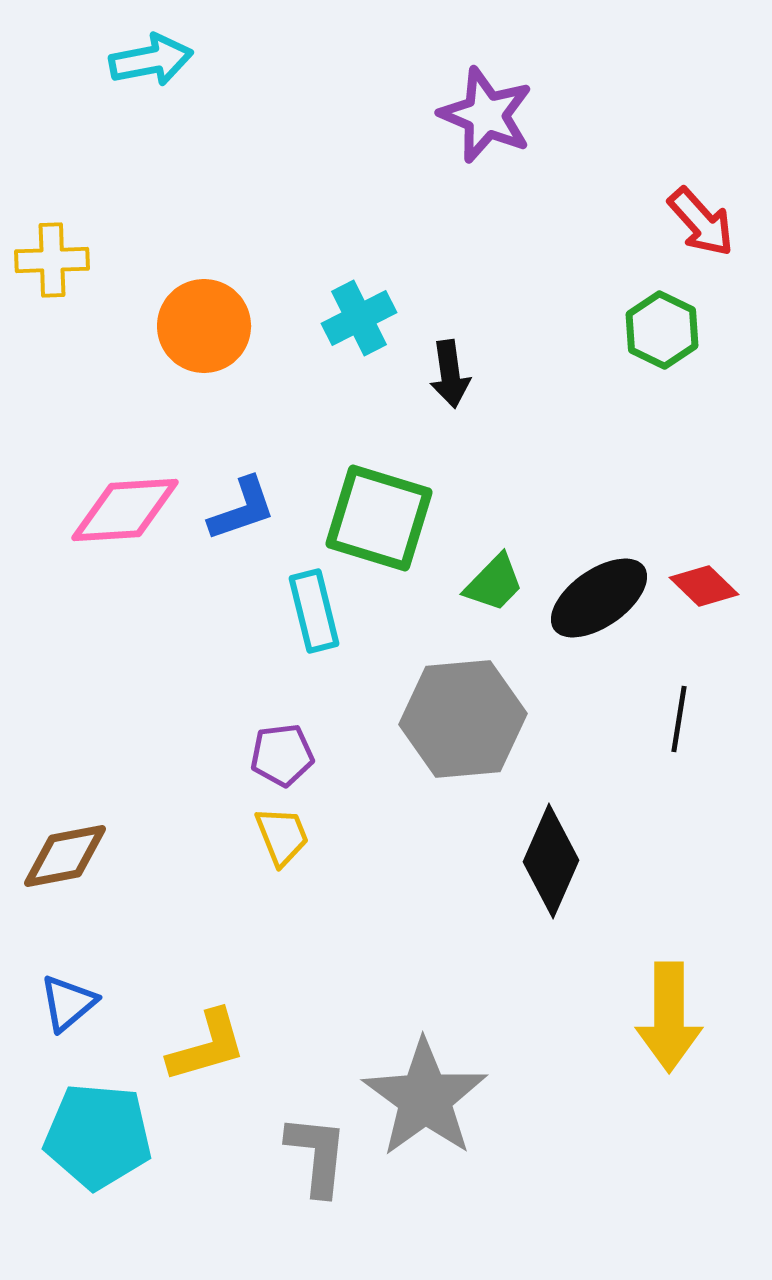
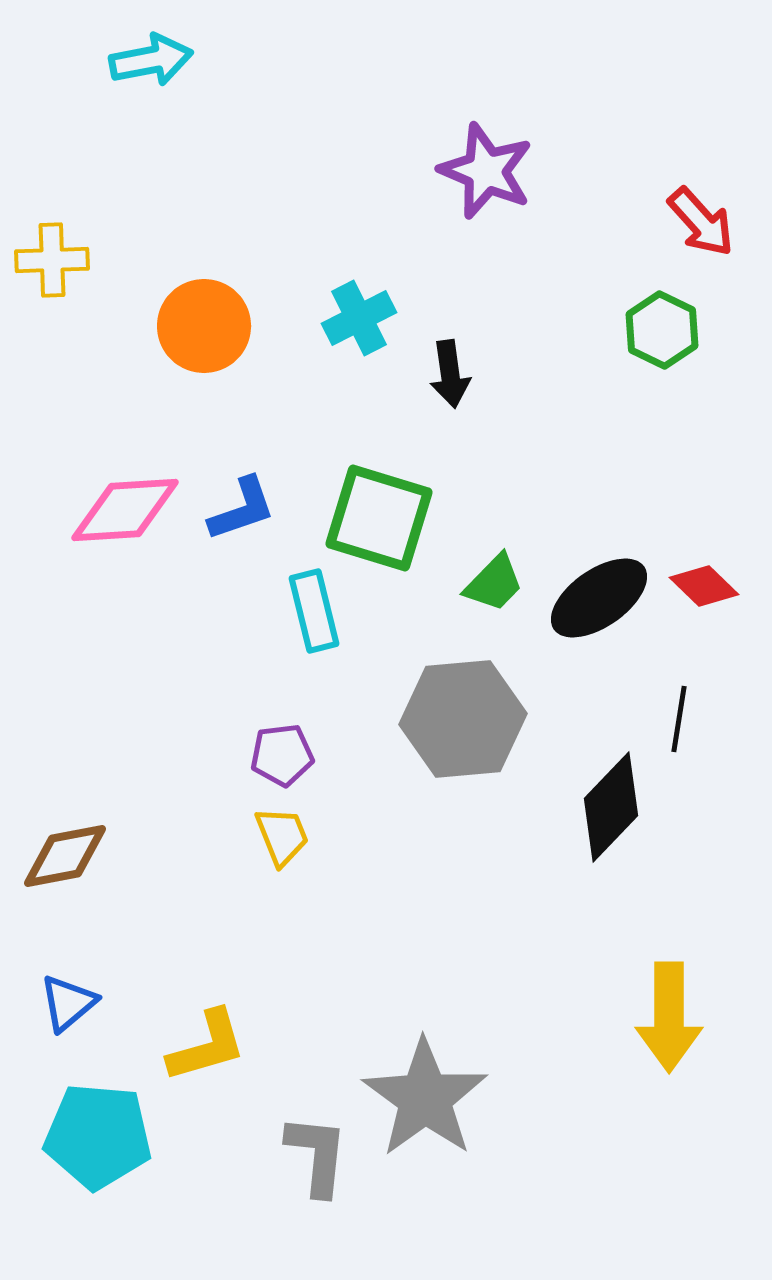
purple star: moved 56 px down
black diamond: moved 60 px right, 54 px up; rotated 20 degrees clockwise
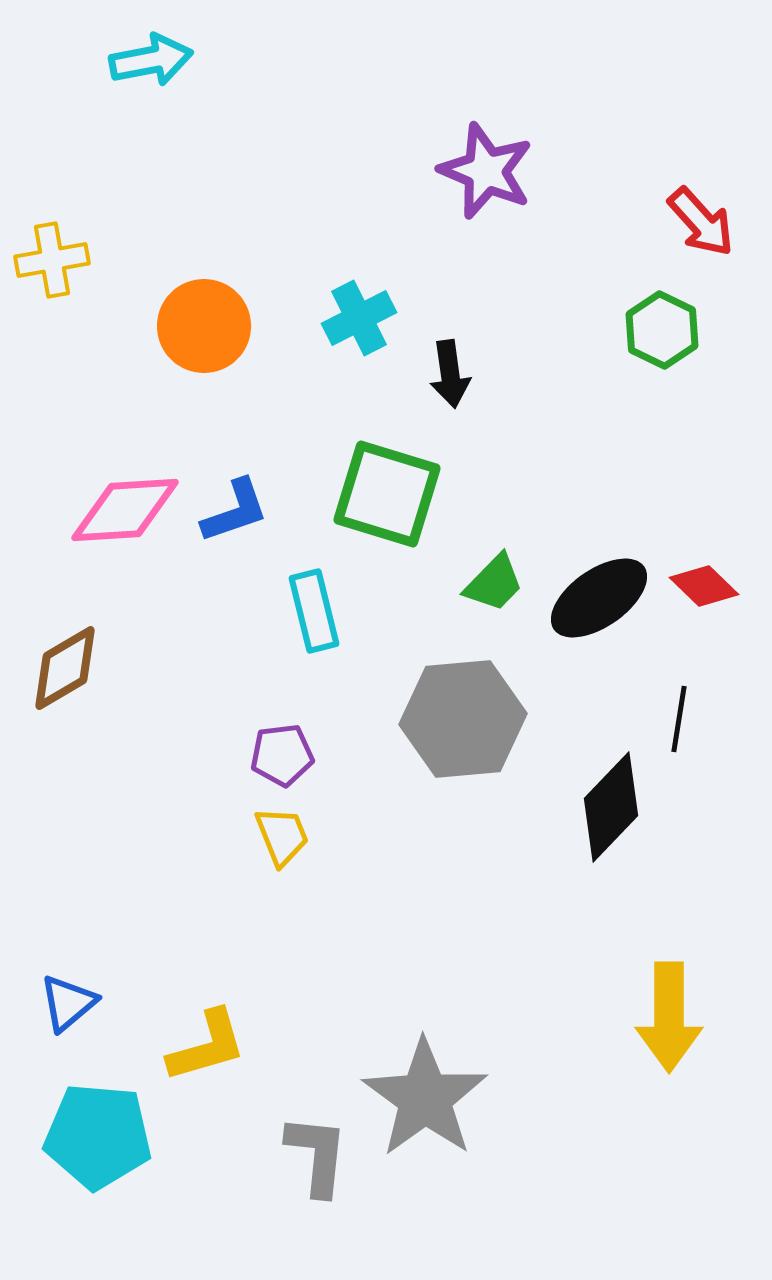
yellow cross: rotated 8 degrees counterclockwise
blue L-shape: moved 7 px left, 2 px down
green square: moved 8 px right, 24 px up
brown diamond: moved 188 px up; rotated 20 degrees counterclockwise
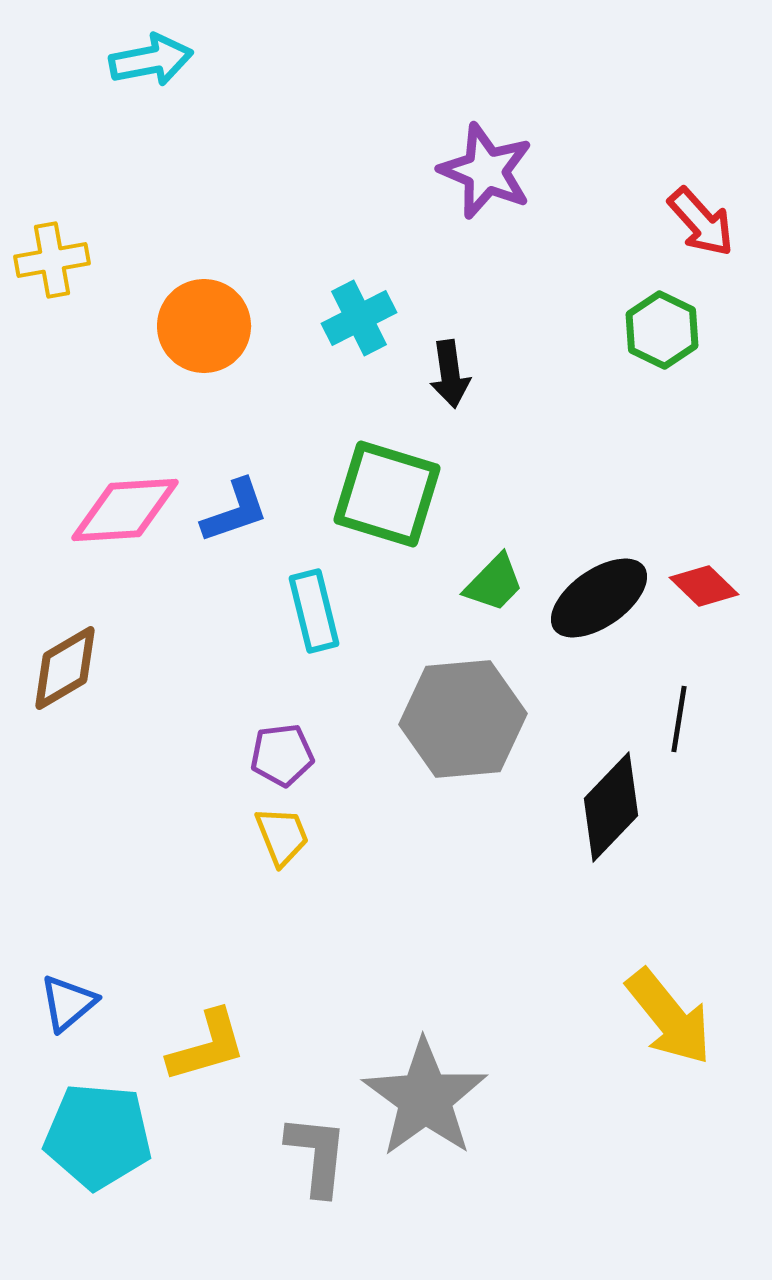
yellow arrow: rotated 39 degrees counterclockwise
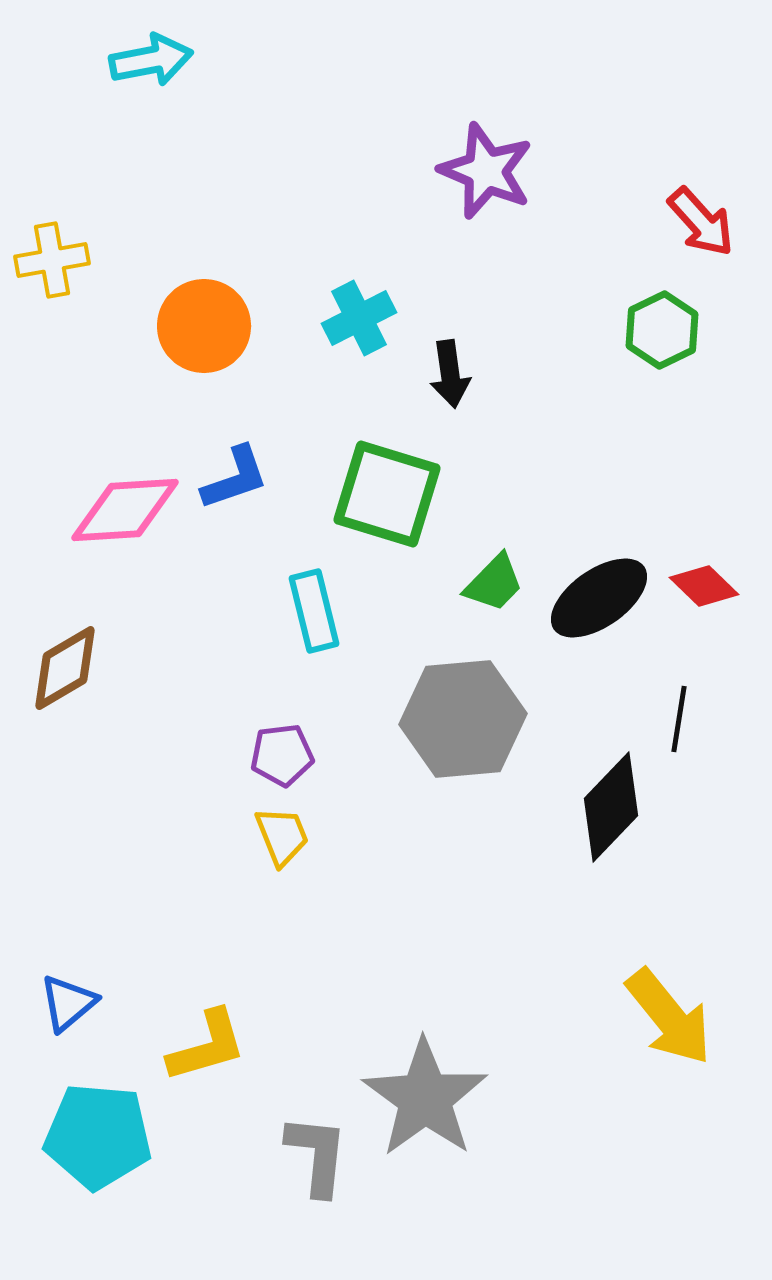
green hexagon: rotated 8 degrees clockwise
blue L-shape: moved 33 px up
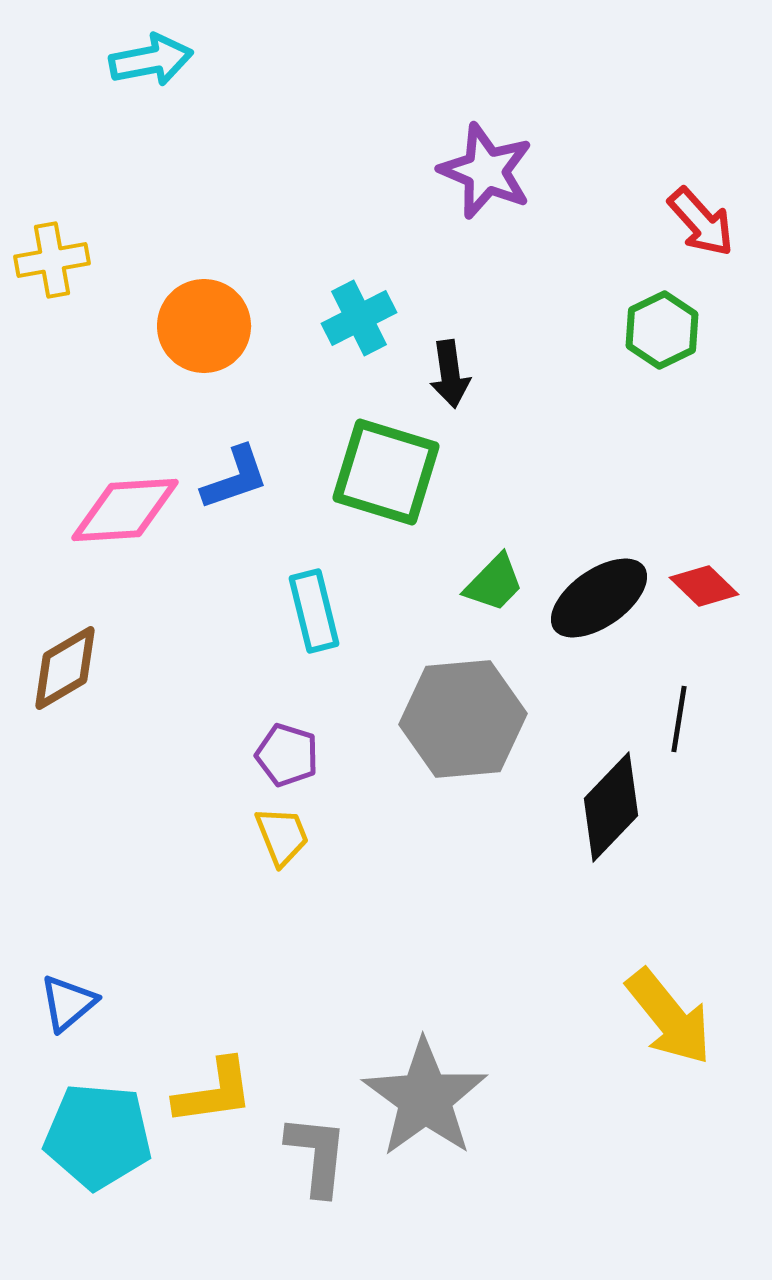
green square: moved 1 px left, 22 px up
purple pentagon: moved 5 px right; rotated 24 degrees clockwise
yellow L-shape: moved 7 px right, 46 px down; rotated 8 degrees clockwise
